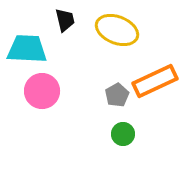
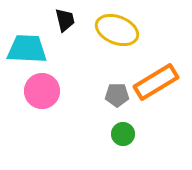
orange rectangle: moved 1 px right, 1 px down; rotated 6 degrees counterclockwise
gray pentagon: rotated 30 degrees clockwise
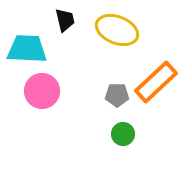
orange rectangle: rotated 12 degrees counterclockwise
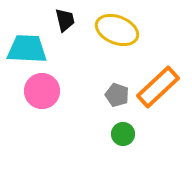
orange rectangle: moved 2 px right, 5 px down
gray pentagon: rotated 20 degrees clockwise
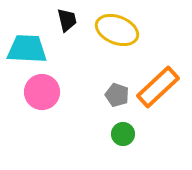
black trapezoid: moved 2 px right
pink circle: moved 1 px down
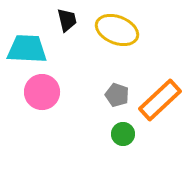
orange rectangle: moved 2 px right, 13 px down
